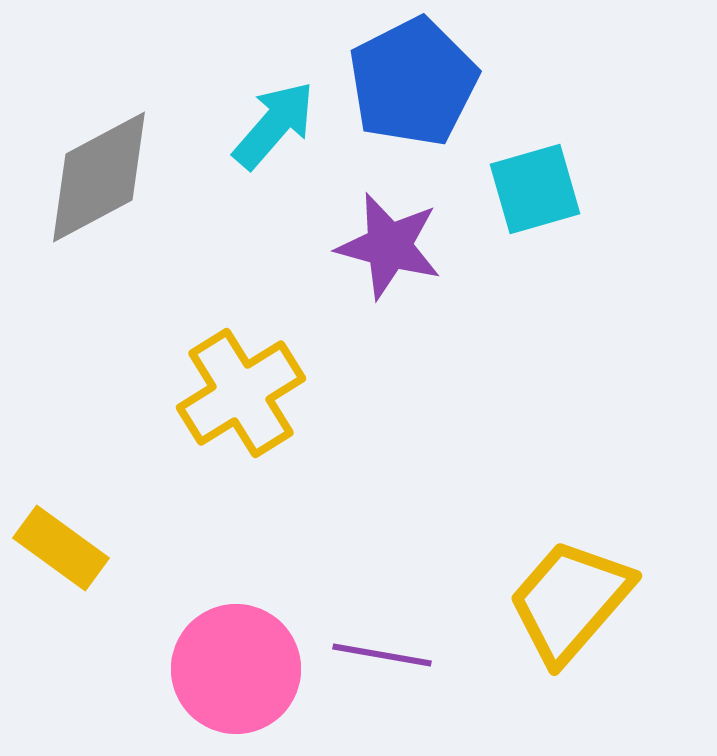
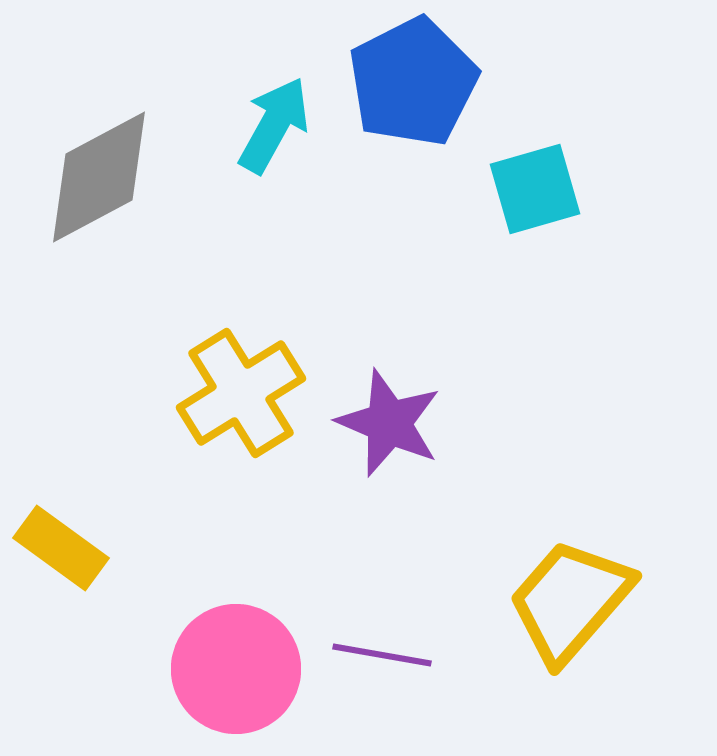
cyan arrow: rotated 12 degrees counterclockwise
purple star: moved 177 px down; rotated 8 degrees clockwise
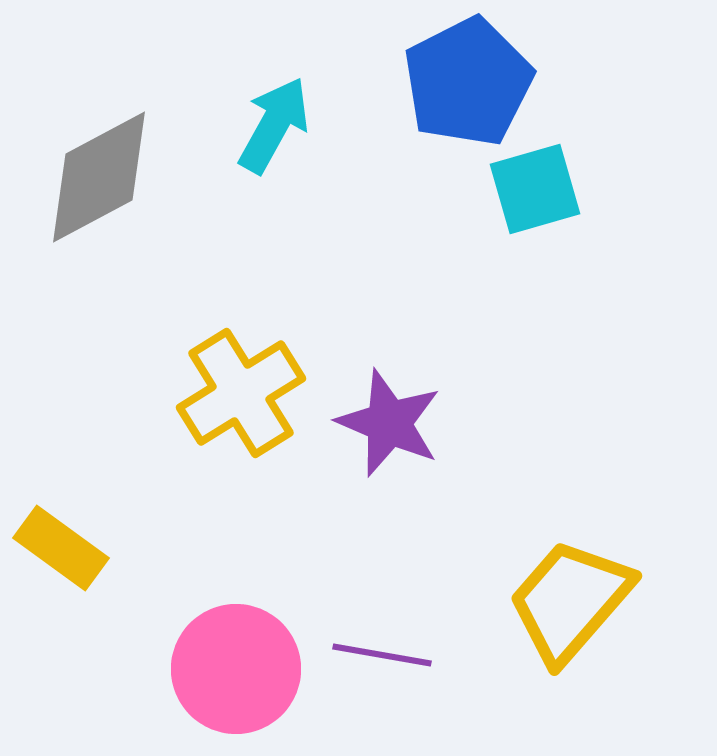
blue pentagon: moved 55 px right
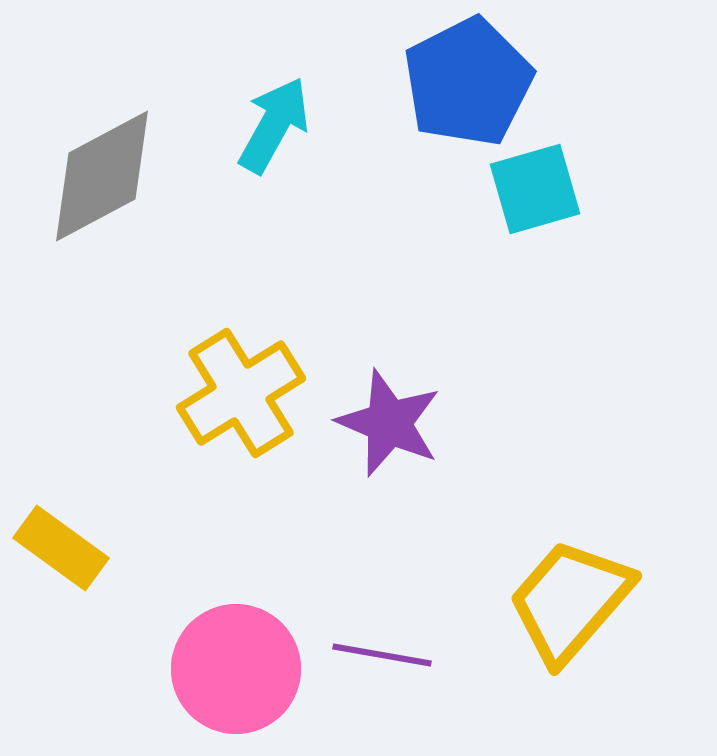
gray diamond: moved 3 px right, 1 px up
